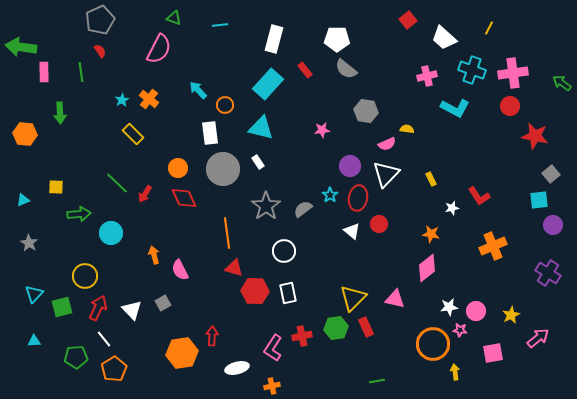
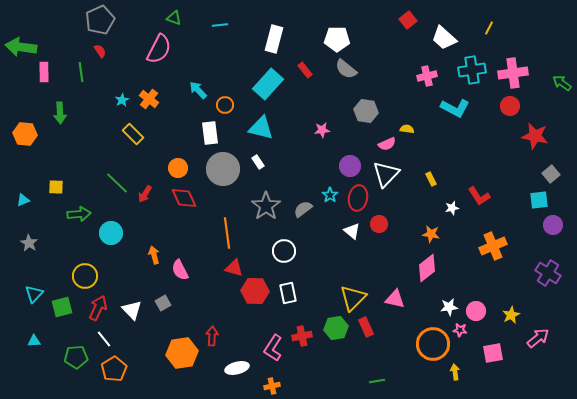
cyan cross at (472, 70): rotated 28 degrees counterclockwise
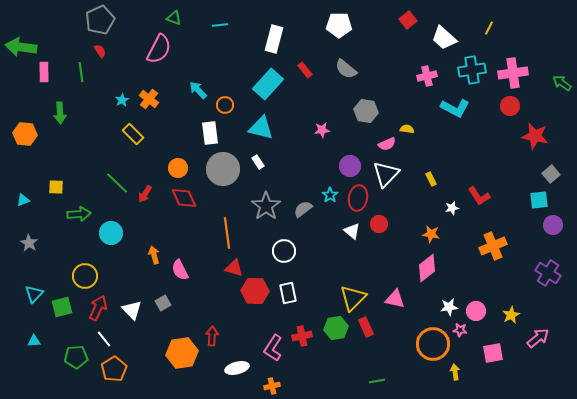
white pentagon at (337, 39): moved 2 px right, 14 px up
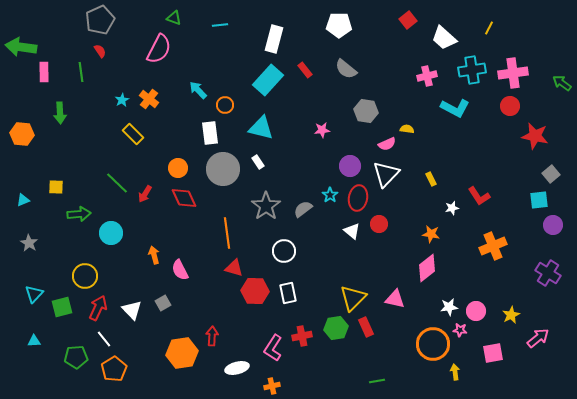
cyan rectangle at (268, 84): moved 4 px up
orange hexagon at (25, 134): moved 3 px left
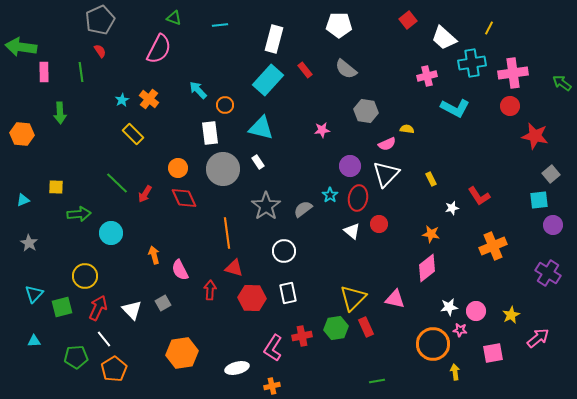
cyan cross at (472, 70): moved 7 px up
red hexagon at (255, 291): moved 3 px left, 7 px down
red arrow at (212, 336): moved 2 px left, 46 px up
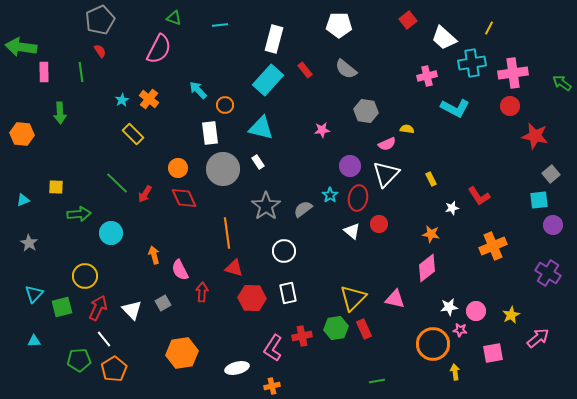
red arrow at (210, 290): moved 8 px left, 2 px down
red rectangle at (366, 327): moved 2 px left, 2 px down
green pentagon at (76, 357): moved 3 px right, 3 px down
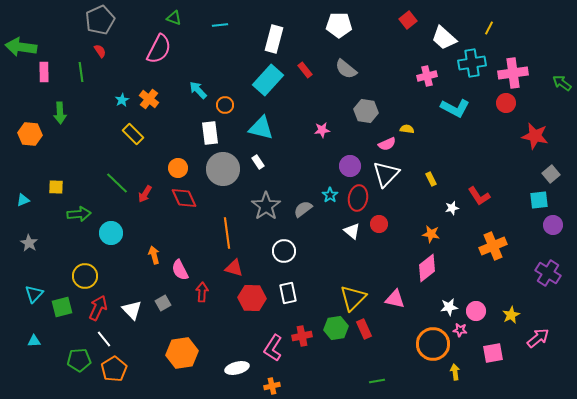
red circle at (510, 106): moved 4 px left, 3 px up
orange hexagon at (22, 134): moved 8 px right
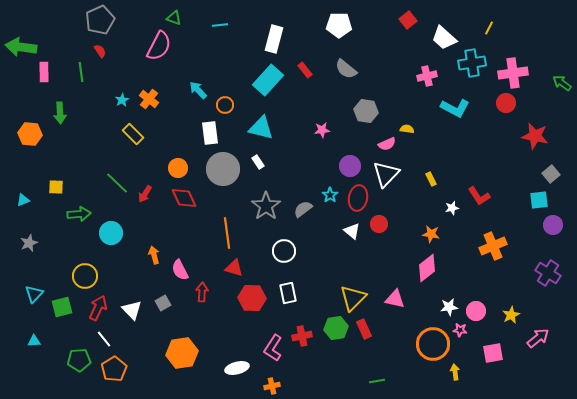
pink semicircle at (159, 49): moved 3 px up
gray star at (29, 243): rotated 18 degrees clockwise
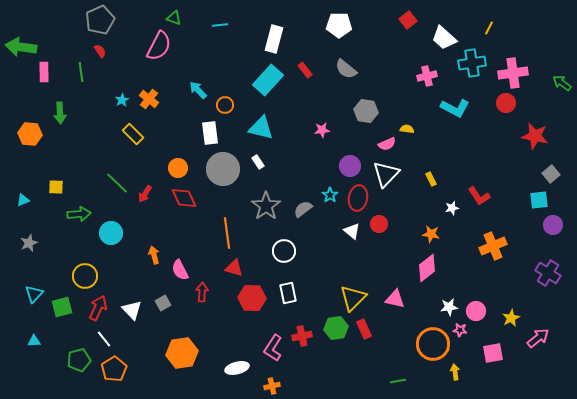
yellow star at (511, 315): moved 3 px down
green pentagon at (79, 360): rotated 10 degrees counterclockwise
green line at (377, 381): moved 21 px right
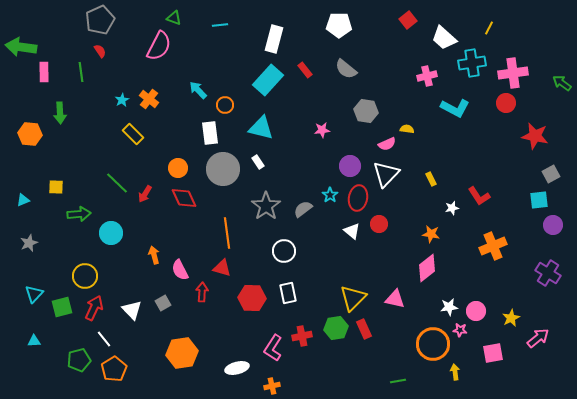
gray square at (551, 174): rotated 12 degrees clockwise
red triangle at (234, 268): moved 12 px left
red arrow at (98, 308): moved 4 px left
